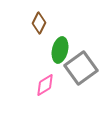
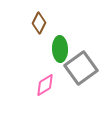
green ellipse: moved 1 px up; rotated 15 degrees counterclockwise
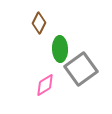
gray square: moved 1 px down
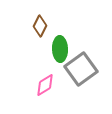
brown diamond: moved 1 px right, 3 px down
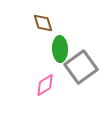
brown diamond: moved 3 px right, 3 px up; rotated 45 degrees counterclockwise
gray square: moved 2 px up
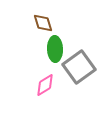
green ellipse: moved 5 px left
gray square: moved 2 px left
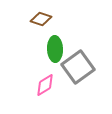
brown diamond: moved 2 px left, 4 px up; rotated 55 degrees counterclockwise
gray square: moved 1 px left
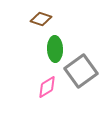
gray square: moved 3 px right, 4 px down
pink diamond: moved 2 px right, 2 px down
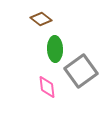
brown diamond: rotated 20 degrees clockwise
pink diamond: rotated 65 degrees counterclockwise
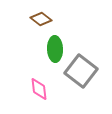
gray square: rotated 16 degrees counterclockwise
pink diamond: moved 8 px left, 2 px down
